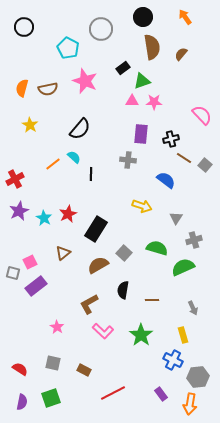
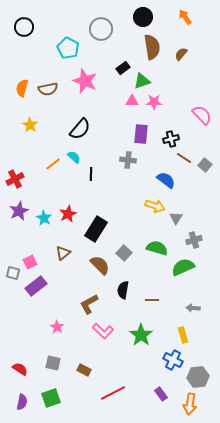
yellow arrow at (142, 206): moved 13 px right
brown semicircle at (98, 265): moved 2 px right; rotated 75 degrees clockwise
gray arrow at (193, 308): rotated 120 degrees clockwise
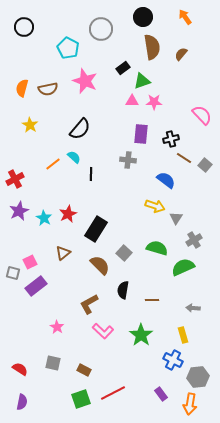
gray cross at (194, 240): rotated 14 degrees counterclockwise
green square at (51, 398): moved 30 px right, 1 px down
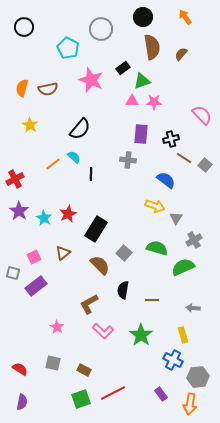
pink star at (85, 81): moved 6 px right, 1 px up
purple star at (19, 211): rotated 12 degrees counterclockwise
pink square at (30, 262): moved 4 px right, 5 px up
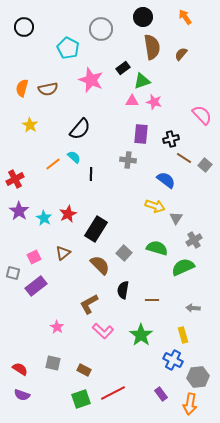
pink star at (154, 102): rotated 14 degrees clockwise
purple semicircle at (22, 402): moved 7 px up; rotated 98 degrees clockwise
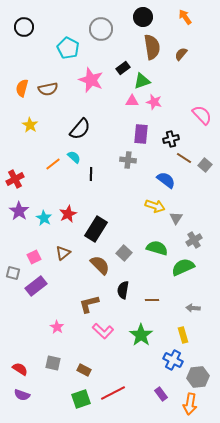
brown L-shape at (89, 304): rotated 15 degrees clockwise
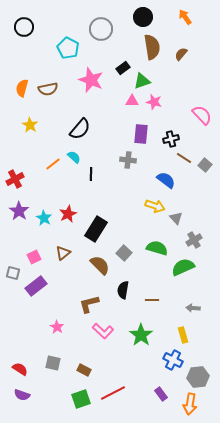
gray triangle at (176, 218): rotated 16 degrees counterclockwise
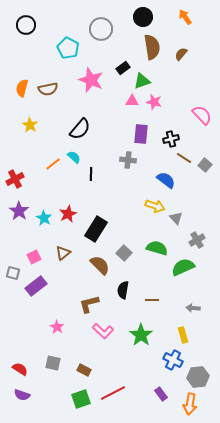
black circle at (24, 27): moved 2 px right, 2 px up
gray cross at (194, 240): moved 3 px right
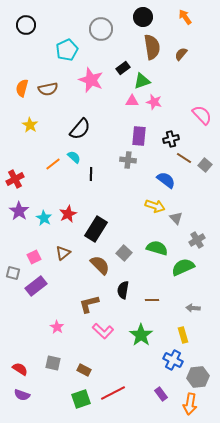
cyan pentagon at (68, 48): moved 1 px left, 2 px down; rotated 20 degrees clockwise
purple rectangle at (141, 134): moved 2 px left, 2 px down
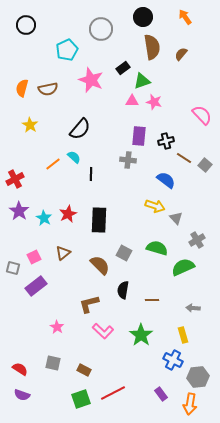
black cross at (171, 139): moved 5 px left, 2 px down
black rectangle at (96, 229): moved 3 px right, 9 px up; rotated 30 degrees counterclockwise
gray square at (124, 253): rotated 14 degrees counterclockwise
gray square at (13, 273): moved 5 px up
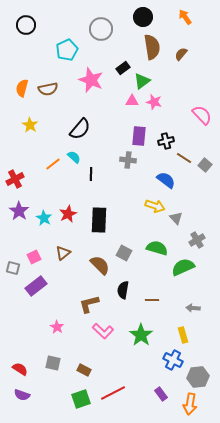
green triangle at (142, 81): rotated 18 degrees counterclockwise
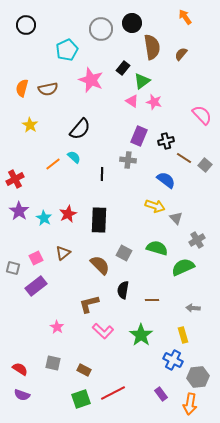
black circle at (143, 17): moved 11 px left, 6 px down
black rectangle at (123, 68): rotated 16 degrees counterclockwise
pink triangle at (132, 101): rotated 32 degrees clockwise
purple rectangle at (139, 136): rotated 18 degrees clockwise
black line at (91, 174): moved 11 px right
pink square at (34, 257): moved 2 px right, 1 px down
